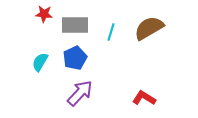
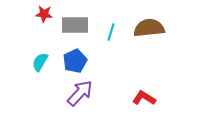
brown semicircle: rotated 24 degrees clockwise
blue pentagon: moved 3 px down
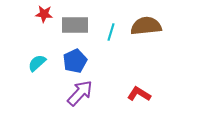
brown semicircle: moved 3 px left, 2 px up
cyan semicircle: moved 3 px left, 1 px down; rotated 18 degrees clockwise
red L-shape: moved 5 px left, 4 px up
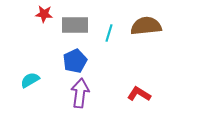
cyan line: moved 2 px left, 1 px down
cyan semicircle: moved 7 px left, 17 px down; rotated 12 degrees clockwise
purple arrow: rotated 36 degrees counterclockwise
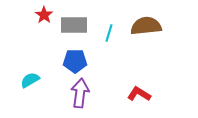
red star: moved 1 px down; rotated 30 degrees clockwise
gray rectangle: moved 1 px left
blue pentagon: rotated 25 degrees clockwise
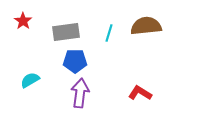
red star: moved 21 px left, 6 px down
gray rectangle: moved 8 px left, 7 px down; rotated 8 degrees counterclockwise
red L-shape: moved 1 px right, 1 px up
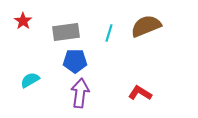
brown semicircle: rotated 16 degrees counterclockwise
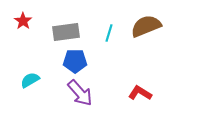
purple arrow: rotated 132 degrees clockwise
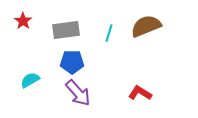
gray rectangle: moved 2 px up
blue pentagon: moved 3 px left, 1 px down
purple arrow: moved 2 px left
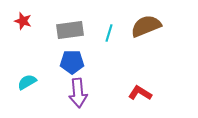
red star: rotated 18 degrees counterclockwise
gray rectangle: moved 4 px right
cyan semicircle: moved 3 px left, 2 px down
purple arrow: rotated 36 degrees clockwise
